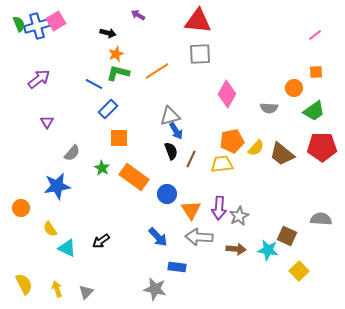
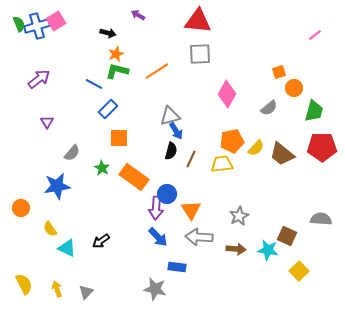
orange square at (316, 72): moved 37 px left; rotated 16 degrees counterclockwise
green L-shape at (118, 73): moved 1 px left, 2 px up
gray semicircle at (269, 108): rotated 42 degrees counterclockwise
green trapezoid at (314, 111): rotated 40 degrees counterclockwise
black semicircle at (171, 151): rotated 36 degrees clockwise
purple arrow at (219, 208): moved 63 px left
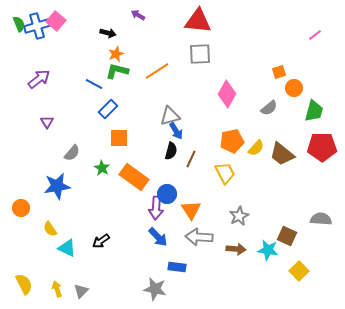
pink square at (56, 21): rotated 18 degrees counterclockwise
yellow trapezoid at (222, 164): moved 3 px right, 9 px down; rotated 70 degrees clockwise
gray triangle at (86, 292): moved 5 px left, 1 px up
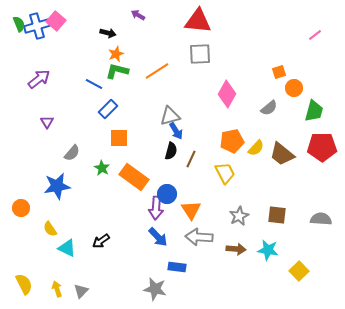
brown square at (287, 236): moved 10 px left, 21 px up; rotated 18 degrees counterclockwise
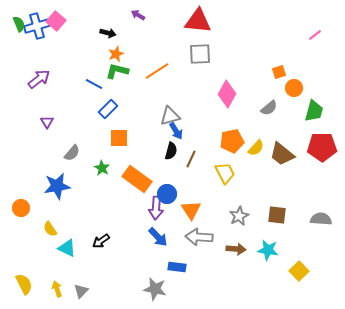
orange rectangle at (134, 177): moved 3 px right, 2 px down
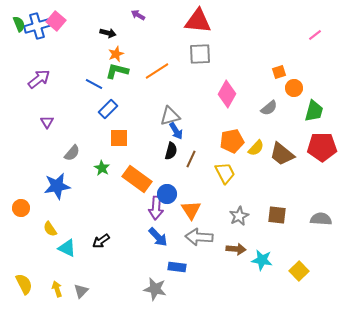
cyan star at (268, 250): moved 6 px left, 10 px down
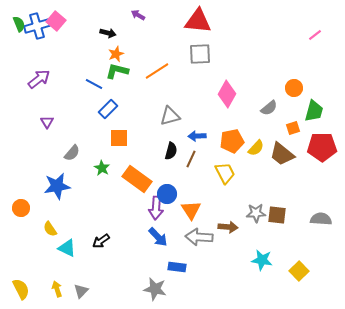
orange square at (279, 72): moved 14 px right, 56 px down
blue arrow at (176, 131): moved 21 px right, 5 px down; rotated 120 degrees clockwise
gray star at (239, 216): moved 17 px right, 3 px up; rotated 24 degrees clockwise
brown arrow at (236, 249): moved 8 px left, 22 px up
yellow semicircle at (24, 284): moved 3 px left, 5 px down
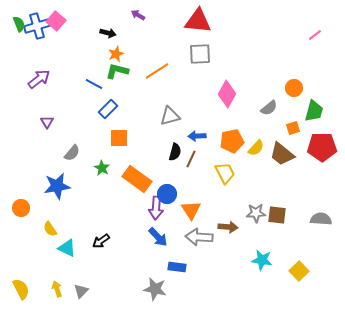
black semicircle at (171, 151): moved 4 px right, 1 px down
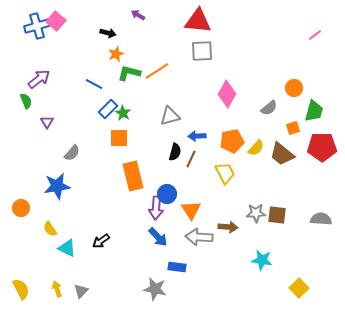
green semicircle at (19, 24): moved 7 px right, 77 px down
gray square at (200, 54): moved 2 px right, 3 px up
green L-shape at (117, 71): moved 12 px right, 2 px down
green star at (102, 168): moved 21 px right, 55 px up
orange rectangle at (137, 179): moved 4 px left, 3 px up; rotated 40 degrees clockwise
yellow square at (299, 271): moved 17 px down
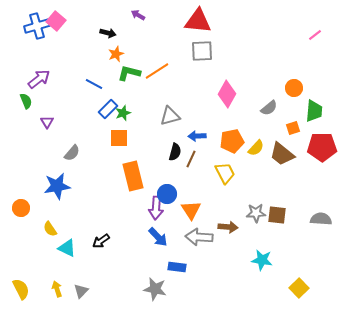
green trapezoid at (314, 111): rotated 10 degrees counterclockwise
green star at (123, 113): rotated 21 degrees clockwise
